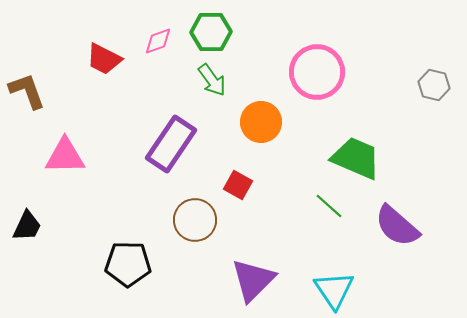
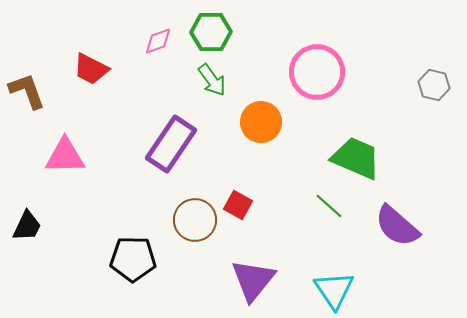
red trapezoid: moved 13 px left, 10 px down
red square: moved 20 px down
black pentagon: moved 5 px right, 5 px up
purple triangle: rotated 6 degrees counterclockwise
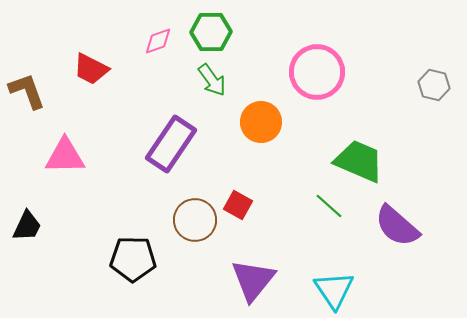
green trapezoid: moved 3 px right, 3 px down
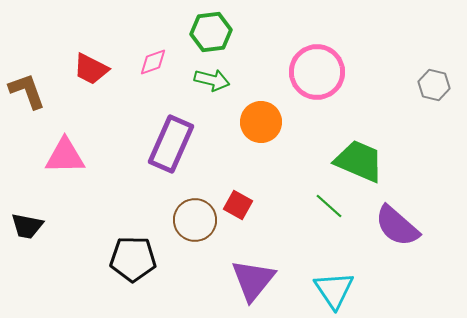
green hexagon: rotated 6 degrees counterclockwise
pink diamond: moved 5 px left, 21 px down
green arrow: rotated 40 degrees counterclockwise
purple rectangle: rotated 10 degrees counterclockwise
black trapezoid: rotated 76 degrees clockwise
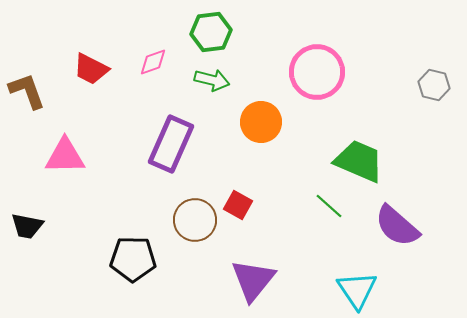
cyan triangle: moved 23 px right
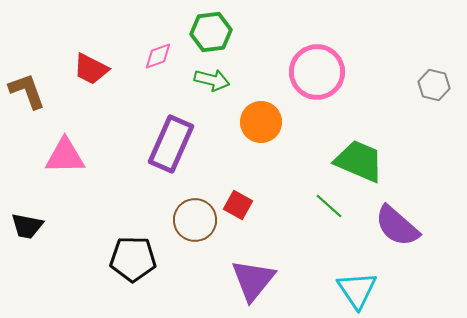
pink diamond: moved 5 px right, 6 px up
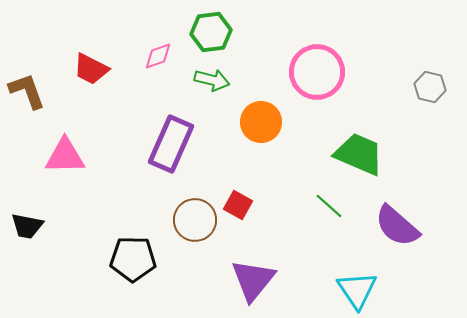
gray hexagon: moved 4 px left, 2 px down
green trapezoid: moved 7 px up
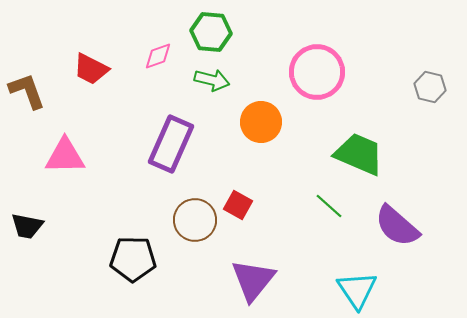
green hexagon: rotated 12 degrees clockwise
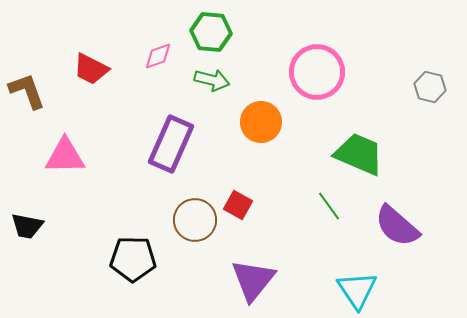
green line: rotated 12 degrees clockwise
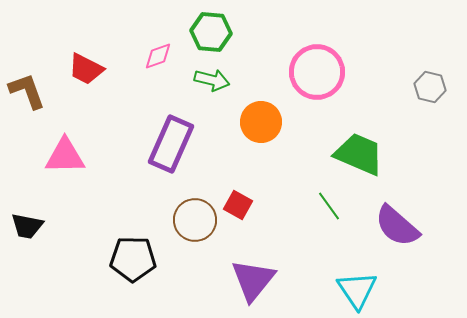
red trapezoid: moved 5 px left
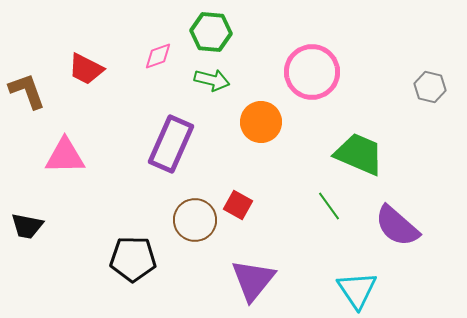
pink circle: moved 5 px left
